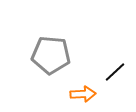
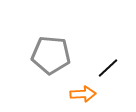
black line: moved 7 px left, 4 px up
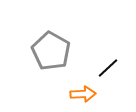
gray pentagon: moved 4 px up; rotated 24 degrees clockwise
